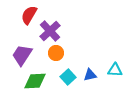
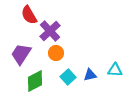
red semicircle: rotated 60 degrees counterclockwise
purple trapezoid: moved 1 px left, 1 px up
green diamond: rotated 25 degrees counterclockwise
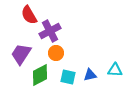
purple cross: rotated 15 degrees clockwise
cyan square: rotated 35 degrees counterclockwise
green diamond: moved 5 px right, 6 px up
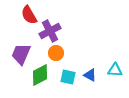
purple trapezoid: rotated 10 degrees counterclockwise
blue triangle: rotated 40 degrees clockwise
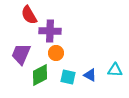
purple cross: rotated 30 degrees clockwise
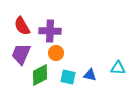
red semicircle: moved 7 px left, 11 px down
cyan triangle: moved 3 px right, 2 px up
blue triangle: rotated 16 degrees counterclockwise
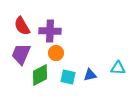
blue triangle: rotated 24 degrees counterclockwise
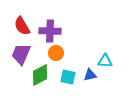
cyan triangle: moved 13 px left, 7 px up
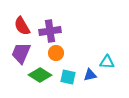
purple cross: rotated 10 degrees counterclockwise
purple trapezoid: moved 1 px up
cyan triangle: moved 2 px right, 1 px down
green diamond: rotated 60 degrees clockwise
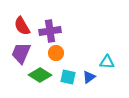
blue triangle: moved 1 px left, 2 px down; rotated 24 degrees counterclockwise
